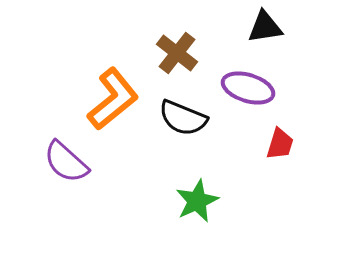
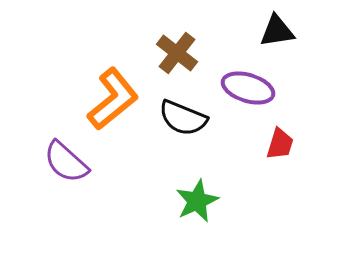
black triangle: moved 12 px right, 4 px down
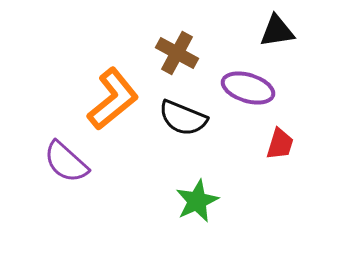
brown cross: rotated 9 degrees counterclockwise
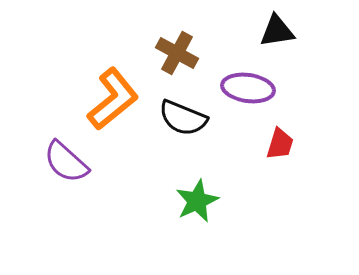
purple ellipse: rotated 9 degrees counterclockwise
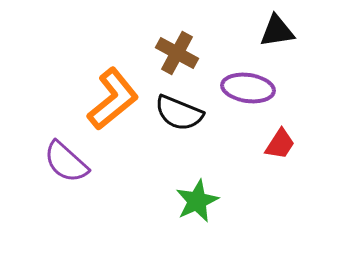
black semicircle: moved 4 px left, 5 px up
red trapezoid: rotated 16 degrees clockwise
